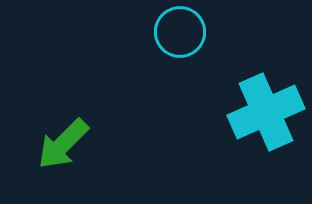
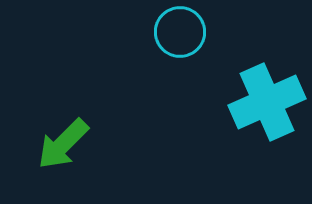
cyan cross: moved 1 px right, 10 px up
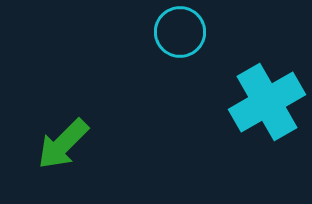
cyan cross: rotated 6 degrees counterclockwise
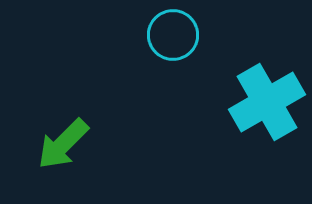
cyan circle: moved 7 px left, 3 px down
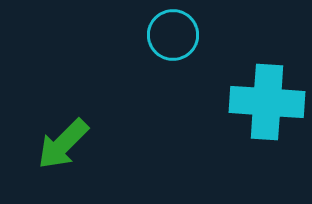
cyan cross: rotated 34 degrees clockwise
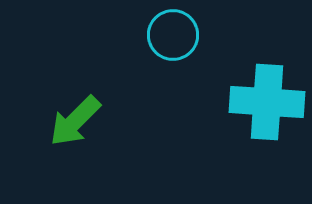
green arrow: moved 12 px right, 23 px up
